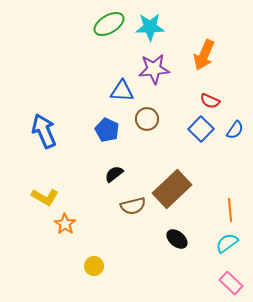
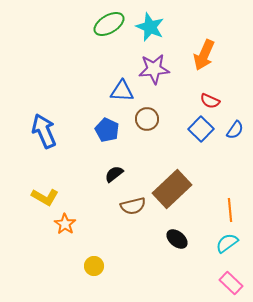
cyan star: rotated 24 degrees clockwise
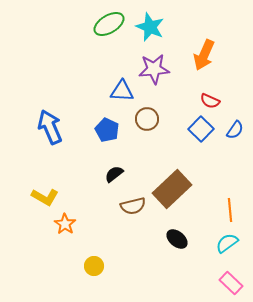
blue arrow: moved 6 px right, 4 px up
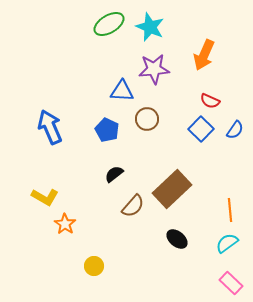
brown semicircle: rotated 35 degrees counterclockwise
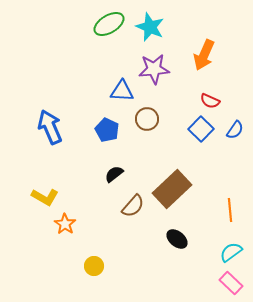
cyan semicircle: moved 4 px right, 9 px down
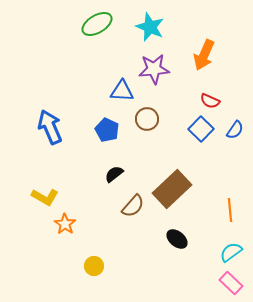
green ellipse: moved 12 px left
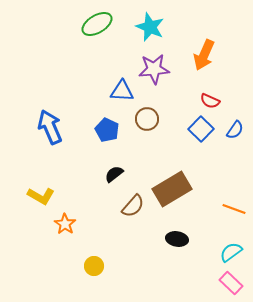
brown rectangle: rotated 12 degrees clockwise
yellow L-shape: moved 4 px left, 1 px up
orange line: moved 4 px right, 1 px up; rotated 65 degrees counterclockwise
black ellipse: rotated 30 degrees counterclockwise
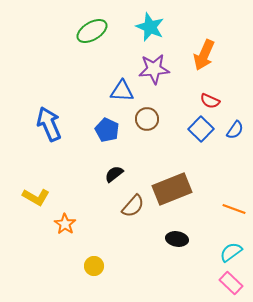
green ellipse: moved 5 px left, 7 px down
blue arrow: moved 1 px left, 3 px up
brown rectangle: rotated 9 degrees clockwise
yellow L-shape: moved 5 px left, 1 px down
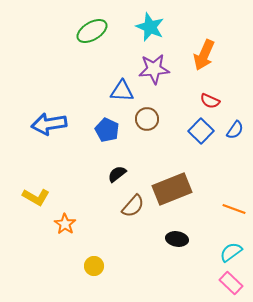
blue arrow: rotated 76 degrees counterclockwise
blue square: moved 2 px down
black semicircle: moved 3 px right
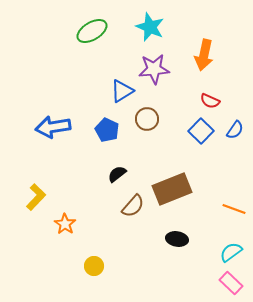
orange arrow: rotated 12 degrees counterclockwise
blue triangle: rotated 35 degrees counterclockwise
blue arrow: moved 4 px right, 3 px down
yellow L-shape: rotated 76 degrees counterclockwise
